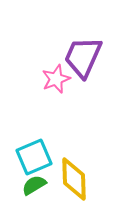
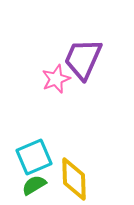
purple trapezoid: moved 2 px down
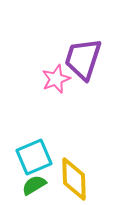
purple trapezoid: rotated 6 degrees counterclockwise
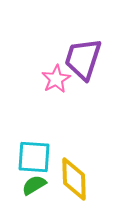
pink star: rotated 8 degrees counterclockwise
cyan square: rotated 27 degrees clockwise
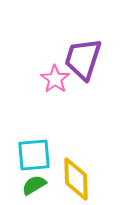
pink star: moved 1 px left; rotated 8 degrees counterclockwise
cyan square: moved 2 px up; rotated 9 degrees counterclockwise
yellow diamond: moved 2 px right
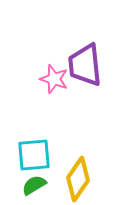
purple trapezoid: moved 2 px right, 6 px down; rotated 24 degrees counterclockwise
pink star: moved 1 px left; rotated 16 degrees counterclockwise
yellow diamond: moved 2 px right; rotated 36 degrees clockwise
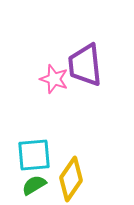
yellow diamond: moved 7 px left
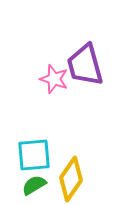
purple trapezoid: rotated 9 degrees counterclockwise
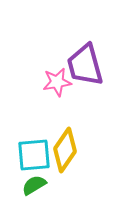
pink star: moved 3 px right, 3 px down; rotated 28 degrees counterclockwise
yellow diamond: moved 6 px left, 29 px up
